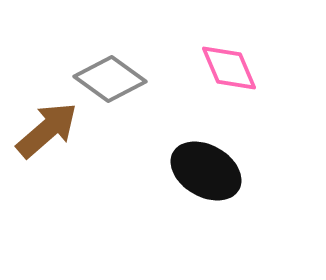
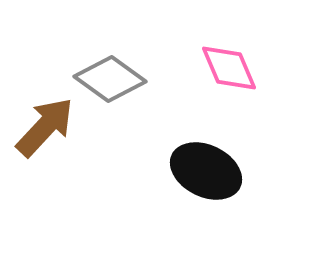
brown arrow: moved 2 px left, 3 px up; rotated 6 degrees counterclockwise
black ellipse: rotated 4 degrees counterclockwise
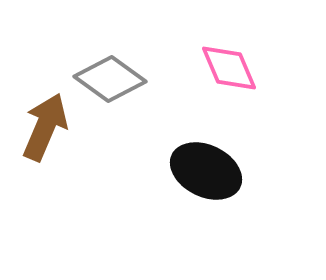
brown arrow: rotated 20 degrees counterclockwise
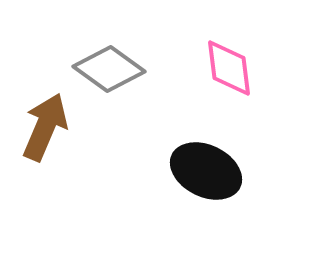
pink diamond: rotated 16 degrees clockwise
gray diamond: moved 1 px left, 10 px up
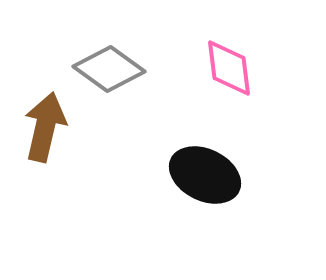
brown arrow: rotated 10 degrees counterclockwise
black ellipse: moved 1 px left, 4 px down
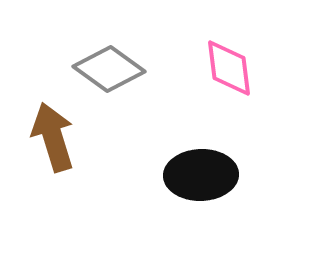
brown arrow: moved 8 px right, 10 px down; rotated 30 degrees counterclockwise
black ellipse: moved 4 px left; rotated 28 degrees counterclockwise
